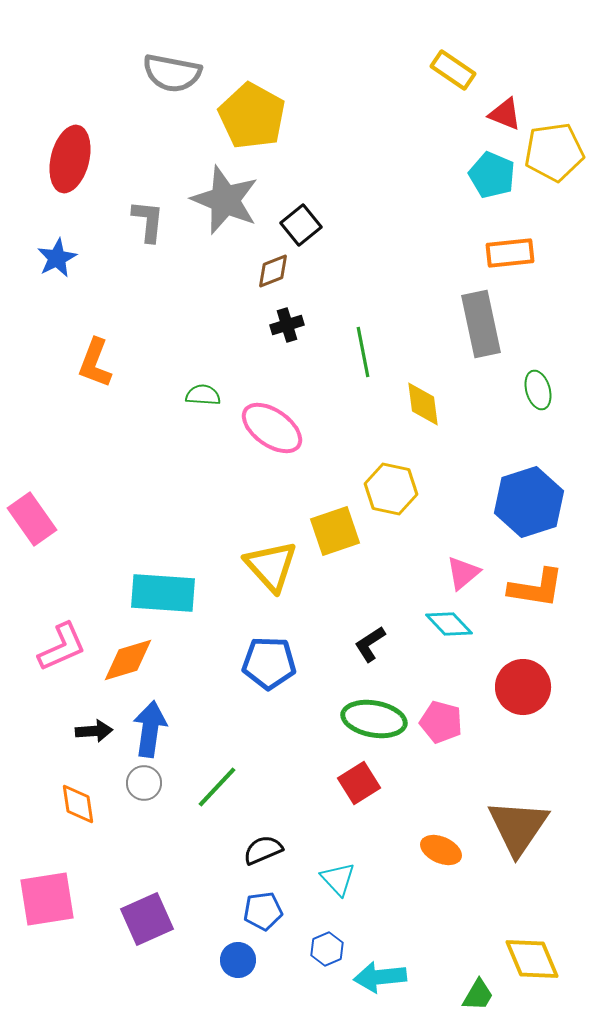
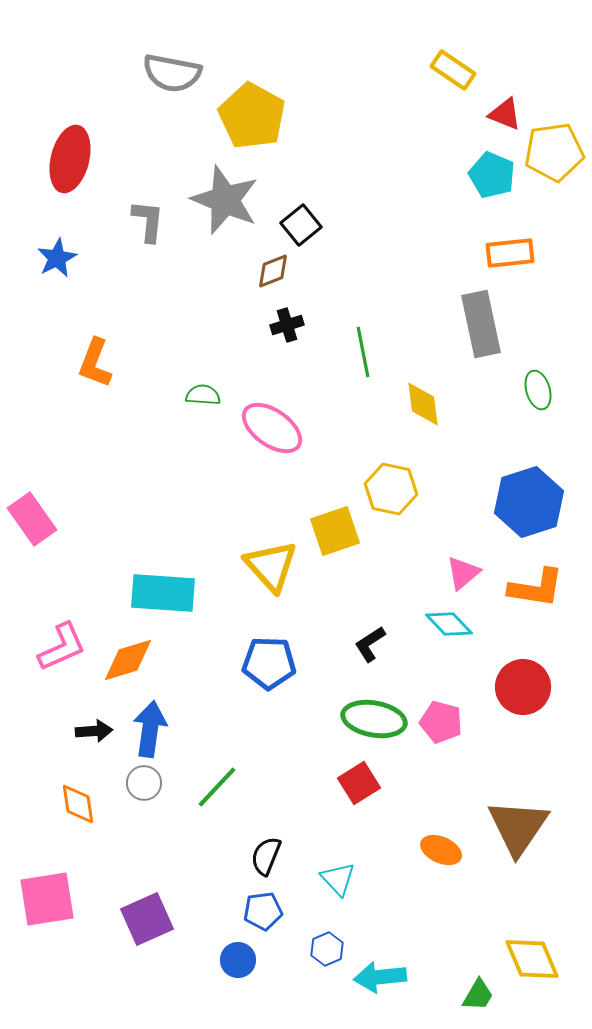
black semicircle at (263, 850): moved 3 px right, 6 px down; rotated 45 degrees counterclockwise
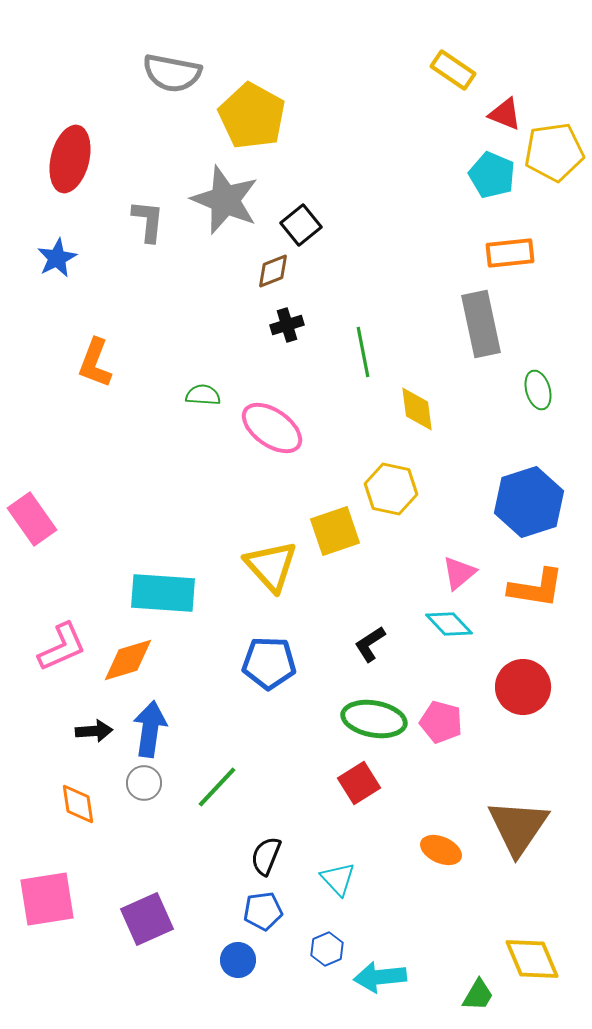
yellow diamond at (423, 404): moved 6 px left, 5 px down
pink triangle at (463, 573): moved 4 px left
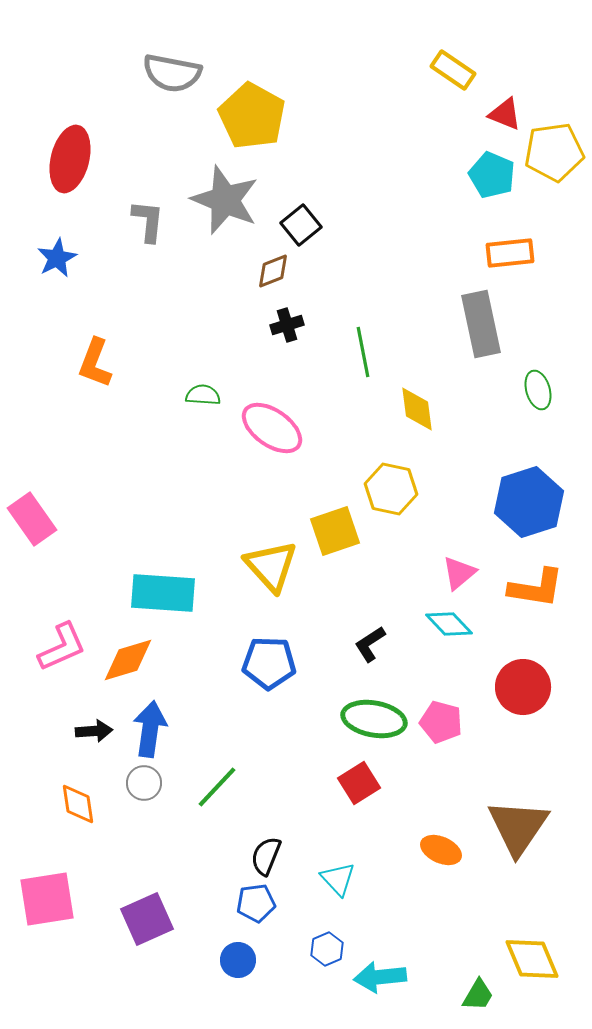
blue pentagon at (263, 911): moved 7 px left, 8 px up
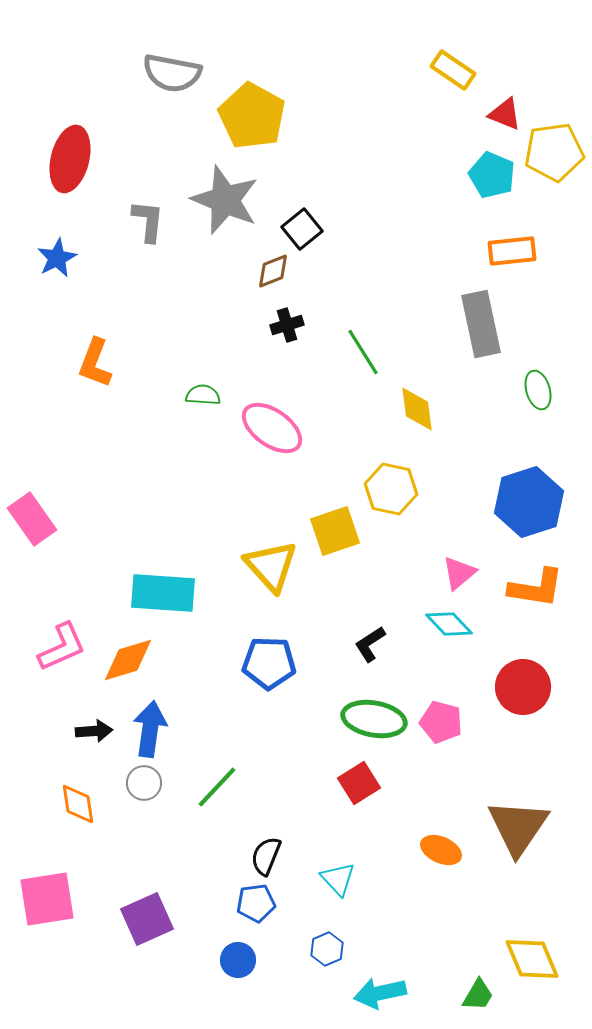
black square at (301, 225): moved 1 px right, 4 px down
orange rectangle at (510, 253): moved 2 px right, 2 px up
green line at (363, 352): rotated 21 degrees counterclockwise
cyan arrow at (380, 977): moved 16 px down; rotated 6 degrees counterclockwise
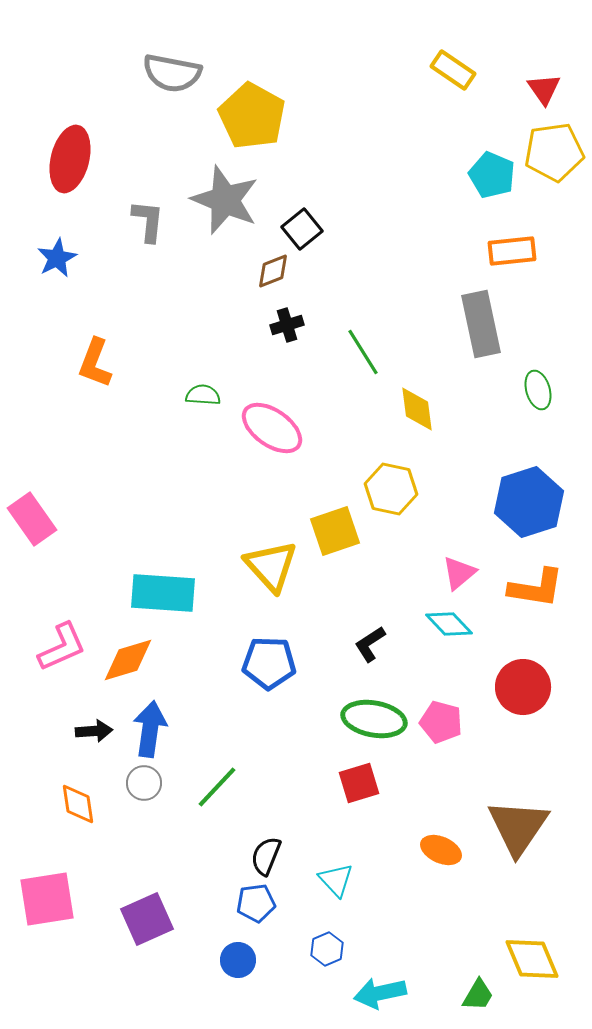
red triangle at (505, 114): moved 39 px right, 25 px up; rotated 33 degrees clockwise
red square at (359, 783): rotated 15 degrees clockwise
cyan triangle at (338, 879): moved 2 px left, 1 px down
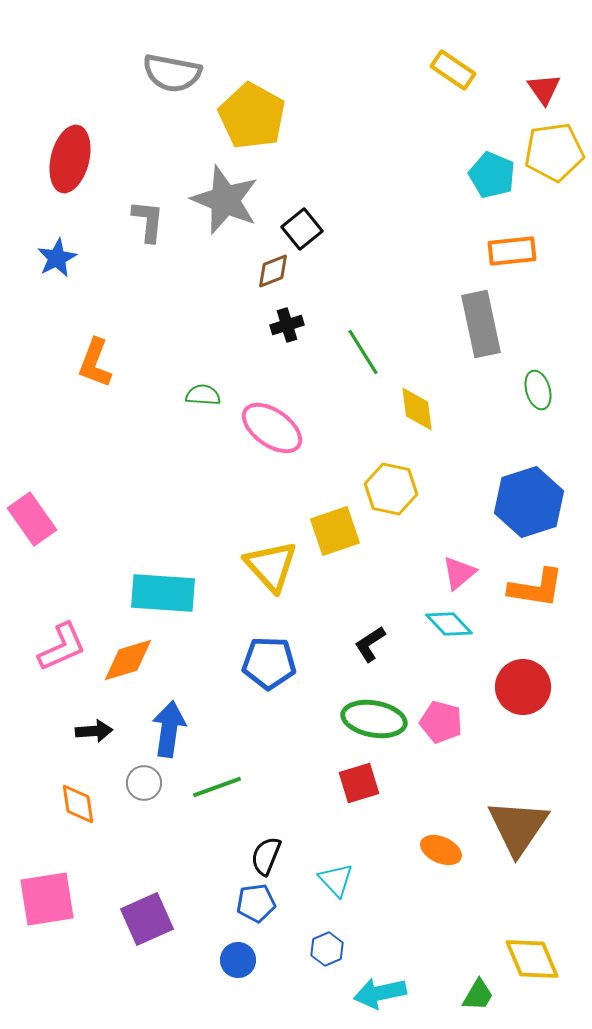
blue arrow at (150, 729): moved 19 px right
green line at (217, 787): rotated 27 degrees clockwise
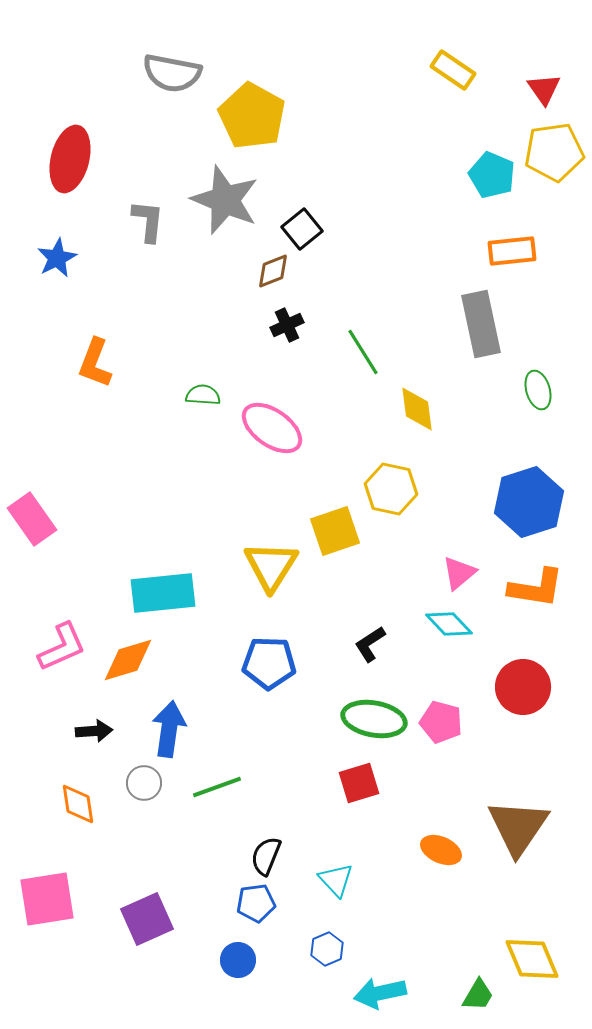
black cross at (287, 325): rotated 8 degrees counterclockwise
yellow triangle at (271, 566): rotated 14 degrees clockwise
cyan rectangle at (163, 593): rotated 10 degrees counterclockwise
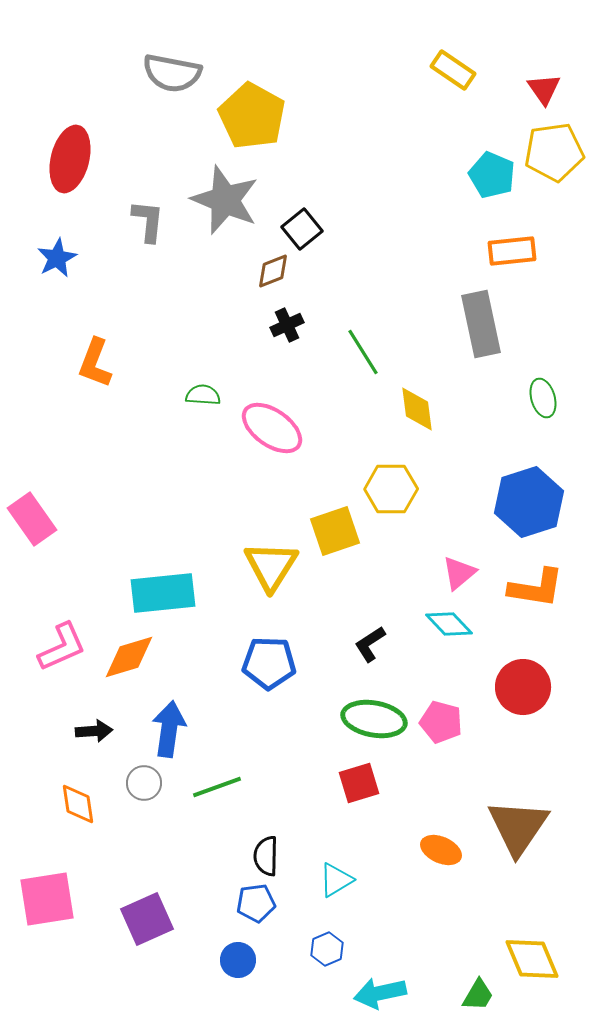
green ellipse at (538, 390): moved 5 px right, 8 px down
yellow hexagon at (391, 489): rotated 12 degrees counterclockwise
orange diamond at (128, 660): moved 1 px right, 3 px up
black semicircle at (266, 856): rotated 21 degrees counterclockwise
cyan triangle at (336, 880): rotated 42 degrees clockwise
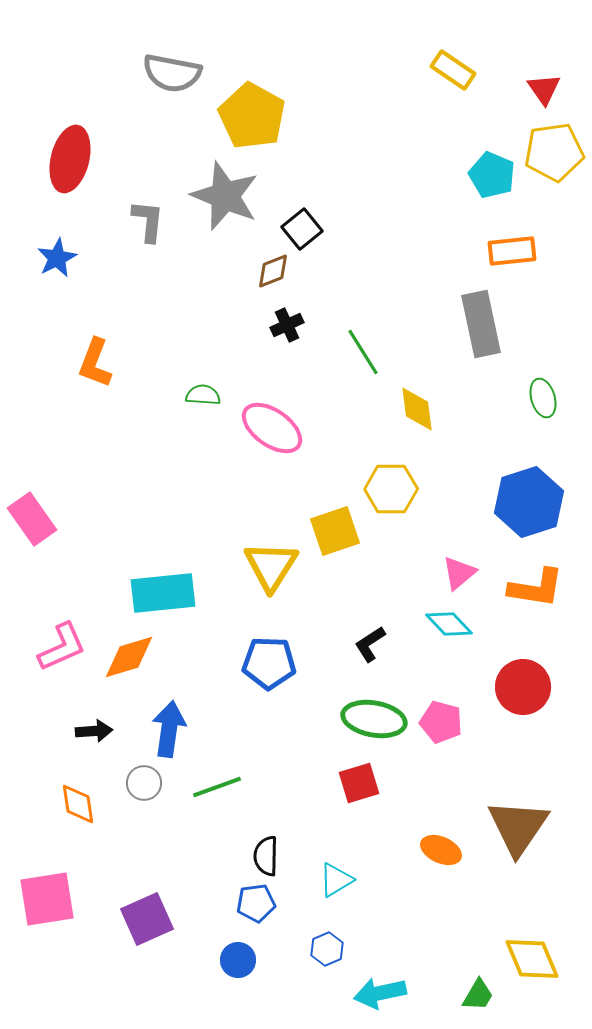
gray star at (225, 200): moved 4 px up
